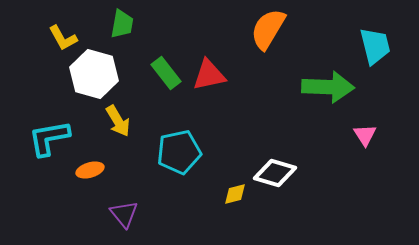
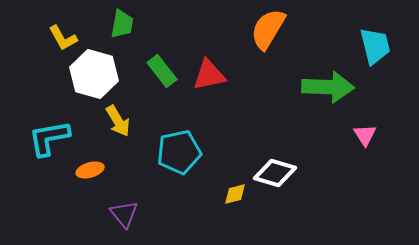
green rectangle: moved 4 px left, 2 px up
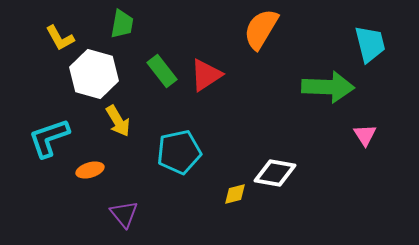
orange semicircle: moved 7 px left
yellow L-shape: moved 3 px left
cyan trapezoid: moved 5 px left, 2 px up
red triangle: moved 3 px left; rotated 21 degrees counterclockwise
cyan L-shape: rotated 9 degrees counterclockwise
white diamond: rotated 6 degrees counterclockwise
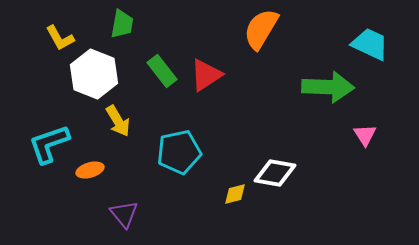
cyan trapezoid: rotated 51 degrees counterclockwise
white hexagon: rotated 6 degrees clockwise
cyan L-shape: moved 6 px down
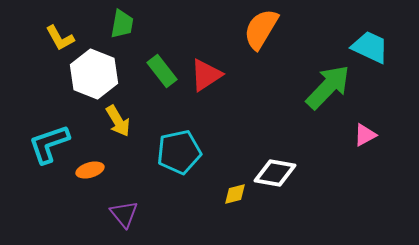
cyan trapezoid: moved 3 px down
green arrow: rotated 48 degrees counterclockwise
pink triangle: rotated 35 degrees clockwise
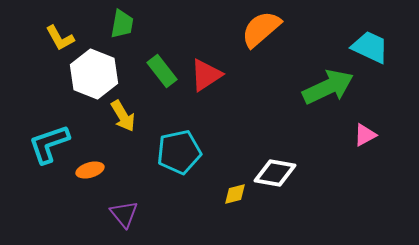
orange semicircle: rotated 18 degrees clockwise
green arrow: rotated 21 degrees clockwise
yellow arrow: moved 5 px right, 5 px up
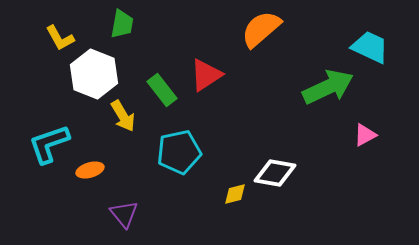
green rectangle: moved 19 px down
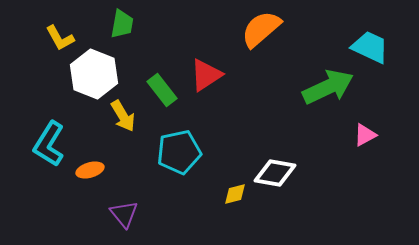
cyan L-shape: rotated 39 degrees counterclockwise
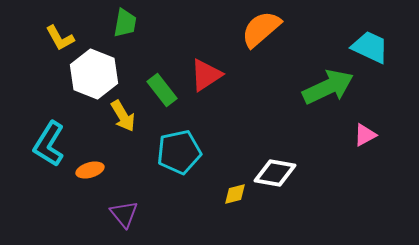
green trapezoid: moved 3 px right, 1 px up
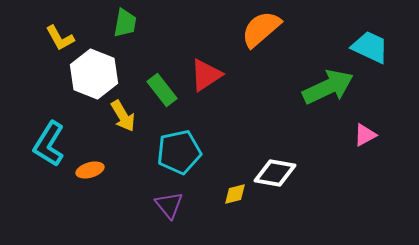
purple triangle: moved 45 px right, 9 px up
